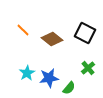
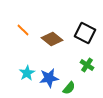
green cross: moved 1 px left, 3 px up; rotated 16 degrees counterclockwise
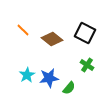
cyan star: moved 2 px down
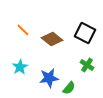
cyan star: moved 7 px left, 8 px up
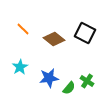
orange line: moved 1 px up
brown diamond: moved 2 px right
green cross: moved 16 px down
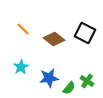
cyan star: moved 1 px right
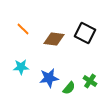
brown diamond: rotated 30 degrees counterclockwise
cyan star: rotated 28 degrees clockwise
green cross: moved 3 px right
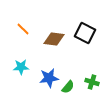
green cross: moved 2 px right, 1 px down; rotated 16 degrees counterclockwise
green semicircle: moved 1 px left, 1 px up
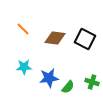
black square: moved 6 px down
brown diamond: moved 1 px right, 1 px up
cyan star: moved 3 px right
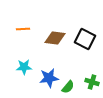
orange line: rotated 48 degrees counterclockwise
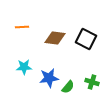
orange line: moved 1 px left, 2 px up
black square: moved 1 px right
